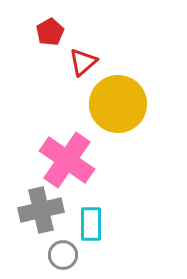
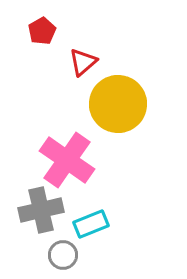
red pentagon: moved 8 px left, 1 px up
cyan rectangle: rotated 68 degrees clockwise
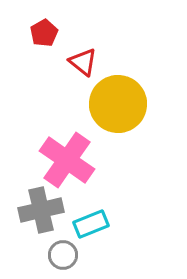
red pentagon: moved 2 px right, 2 px down
red triangle: rotated 40 degrees counterclockwise
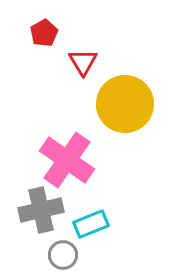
red triangle: rotated 20 degrees clockwise
yellow circle: moved 7 px right
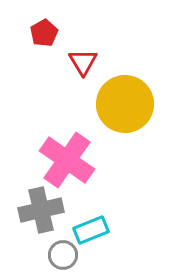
cyan rectangle: moved 6 px down
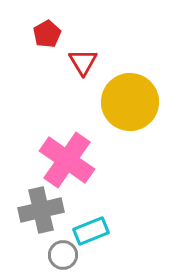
red pentagon: moved 3 px right, 1 px down
yellow circle: moved 5 px right, 2 px up
cyan rectangle: moved 1 px down
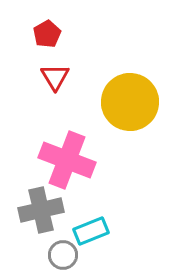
red triangle: moved 28 px left, 15 px down
pink cross: rotated 14 degrees counterclockwise
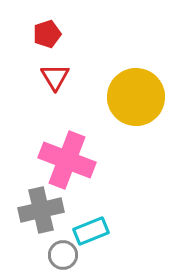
red pentagon: rotated 12 degrees clockwise
yellow circle: moved 6 px right, 5 px up
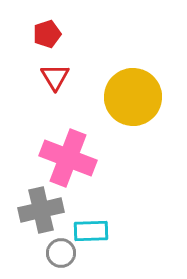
yellow circle: moved 3 px left
pink cross: moved 1 px right, 2 px up
cyan rectangle: rotated 20 degrees clockwise
gray circle: moved 2 px left, 2 px up
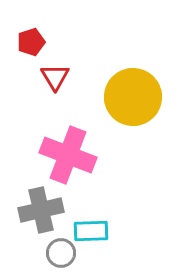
red pentagon: moved 16 px left, 8 px down
pink cross: moved 3 px up
